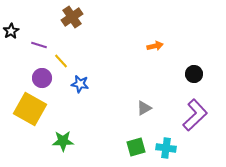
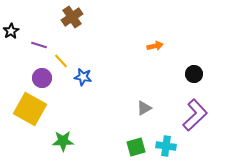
blue star: moved 3 px right, 7 px up
cyan cross: moved 2 px up
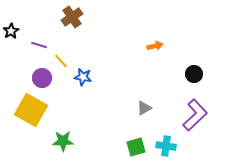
yellow square: moved 1 px right, 1 px down
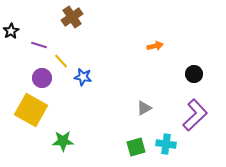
cyan cross: moved 2 px up
